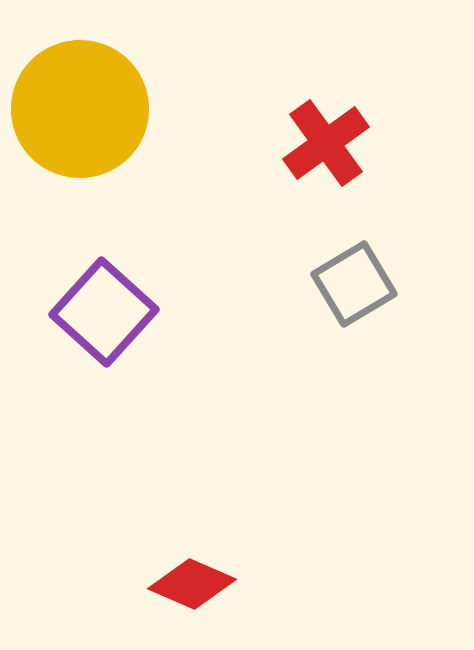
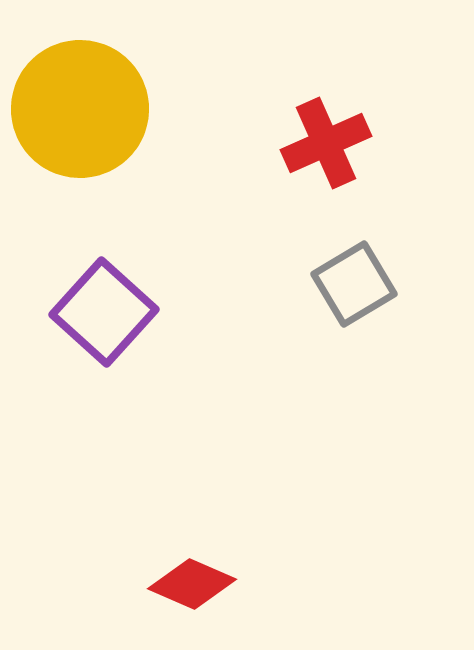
red cross: rotated 12 degrees clockwise
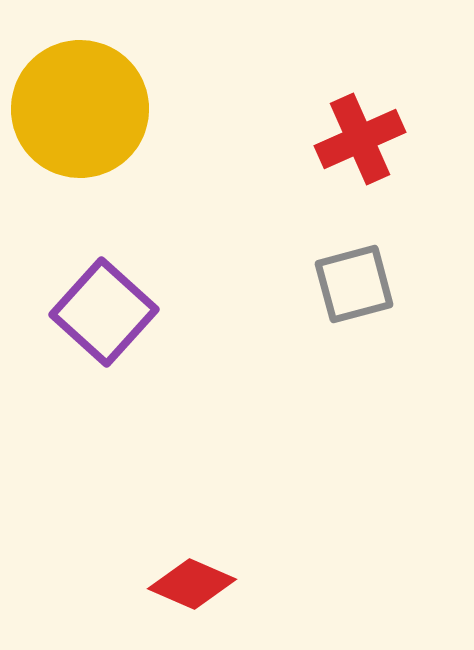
red cross: moved 34 px right, 4 px up
gray square: rotated 16 degrees clockwise
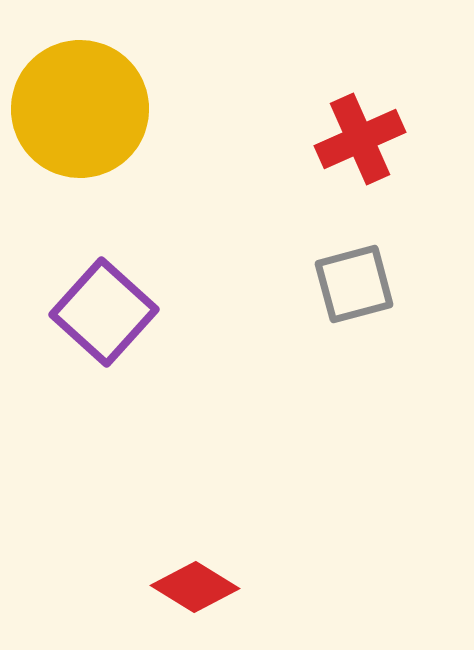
red diamond: moved 3 px right, 3 px down; rotated 8 degrees clockwise
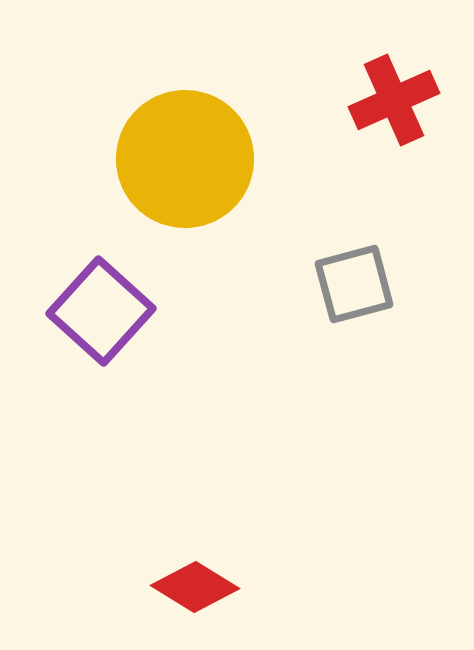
yellow circle: moved 105 px right, 50 px down
red cross: moved 34 px right, 39 px up
purple square: moved 3 px left, 1 px up
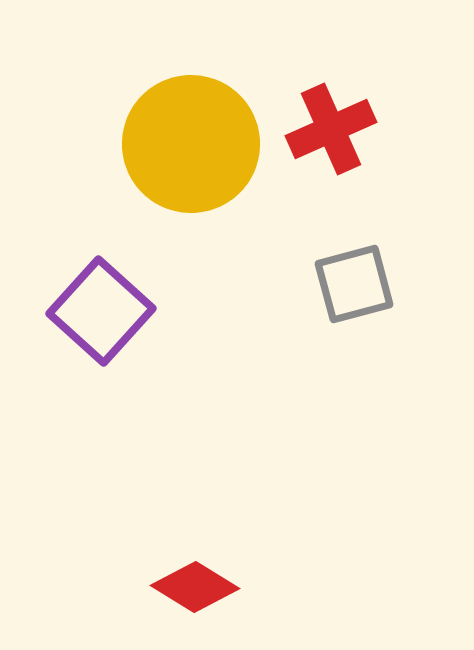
red cross: moved 63 px left, 29 px down
yellow circle: moved 6 px right, 15 px up
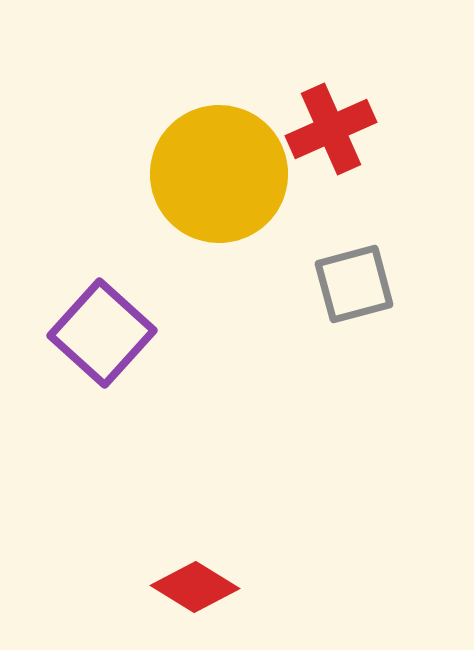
yellow circle: moved 28 px right, 30 px down
purple square: moved 1 px right, 22 px down
